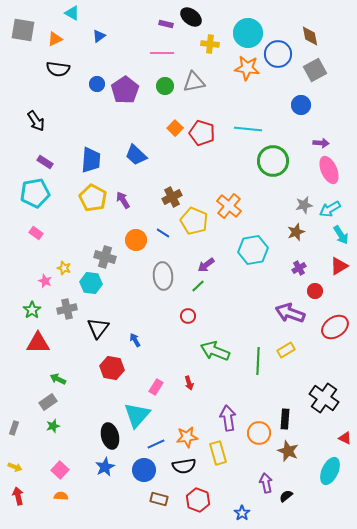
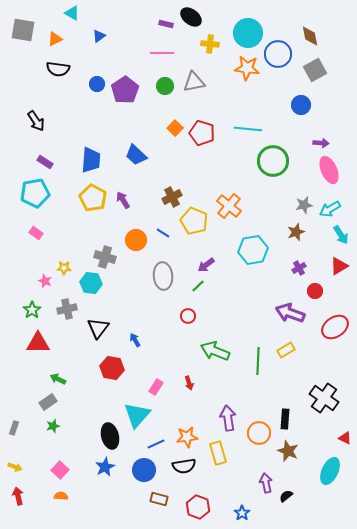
yellow star at (64, 268): rotated 16 degrees counterclockwise
red hexagon at (198, 500): moved 7 px down
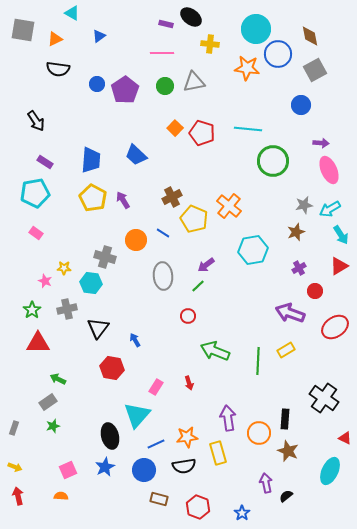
cyan circle at (248, 33): moved 8 px right, 4 px up
yellow pentagon at (194, 221): moved 2 px up
pink square at (60, 470): moved 8 px right; rotated 24 degrees clockwise
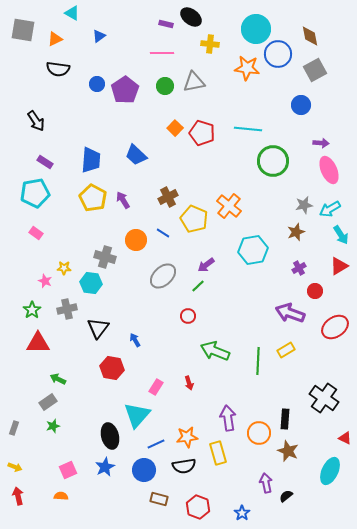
brown cross at (172, 197): moved 4 px left
gray ellipse at (163, 276): rotated 52 degrees clockwise
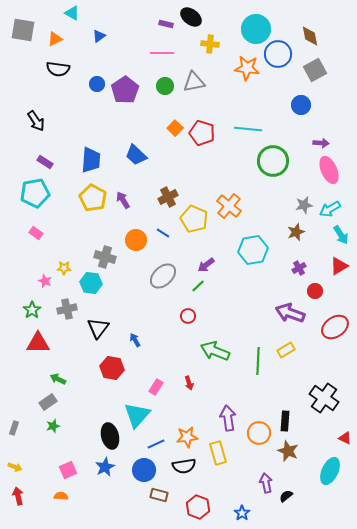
black rectangle at (285, 419): moved 2 px down
brown rectangle at (159, 499): moved 4 px up
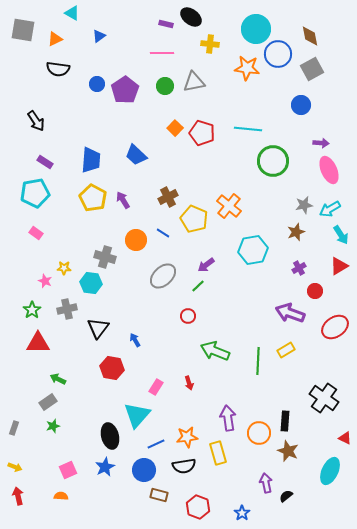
gray square at (315, 70): moved 3 px left, 1 px up
